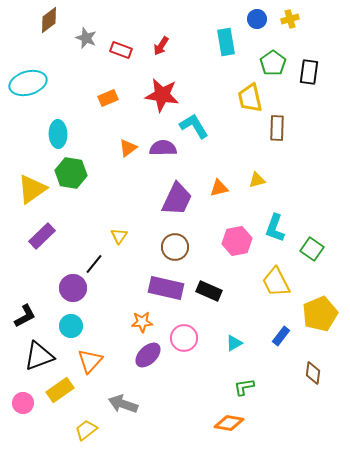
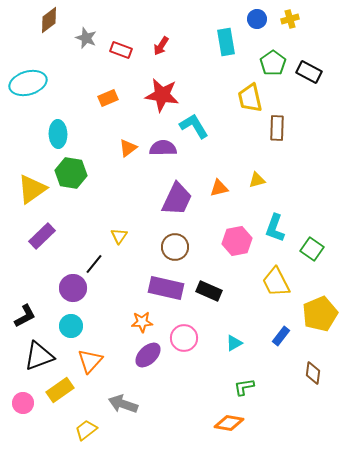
black rectangle at (309, 72): rotated 70 degrees counterclockwise
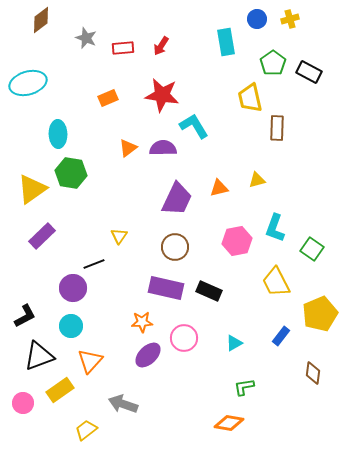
brown diamond at (49, 20): moved 8 px left
red rectangle at (121, 50): moved 2 px right, 2 px up; rotated 25 degrees counterclockwise
black line at (94, 264): rotated 30 degrees clockwise
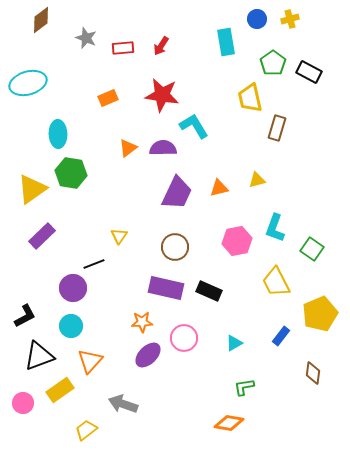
brown rectangle at (277, 128): rotated 15 degrees clockwise
purple trapezoid at (177, 199): moved 6 px up
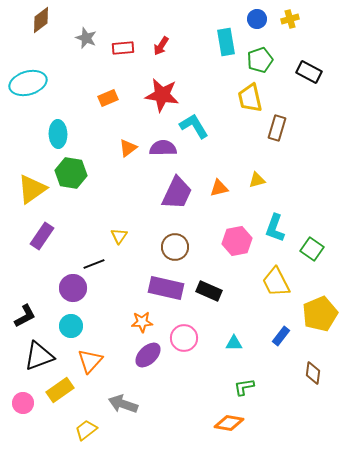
green pentagon at (273, 63): moved 13 px left, 3 px up; rotated 15 degrees clockwise
purple rectangle at (42, 236): rotated 12 degrees counterclockwise
cyan triangle at (234, 343): rotated 30 degrees clockwise
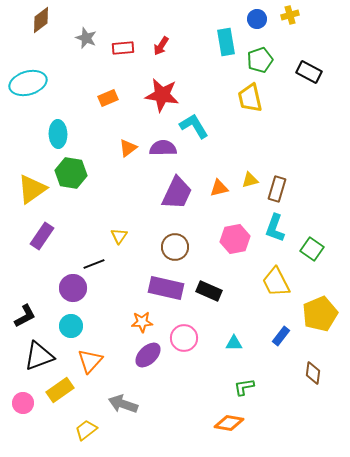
yellow cross at (290, 19): moved 4 px up
brown rectangle at (277, 128): moved 61 px down
yellow triangle at (257, 180): moved 7 px left
pink hexagon at (237, 241): moved 2 px left, 2 px up
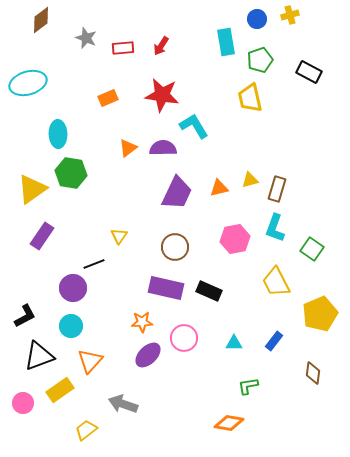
blue rectangle at (281, 336): moved 7 px left, 5 px down
green L-shape at (244, 387): moved 4 px right, 1 px up
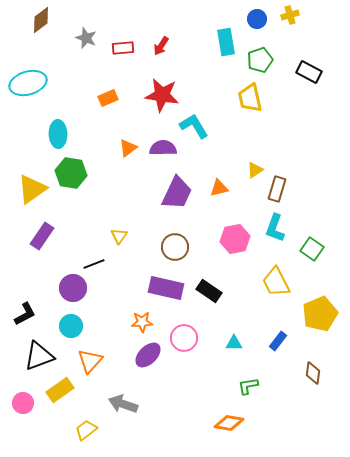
yellow triangle at (250, 180): moved 5 px right, 10 px up; rotated 18 degrees counterclockwise
black rectangle at (209, 291): rotated 10 degrees clockwise
black L-shape at (25, 316): moved 2 px up
blue rectangle at (274, 341): moved 4 px right
